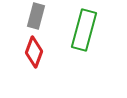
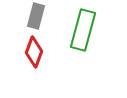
green rectangle: moved 1 px left
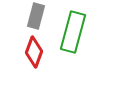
green rectangle: moved 10 px left, 2 px down
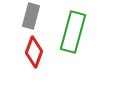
gray rectangle: moved 5 px left
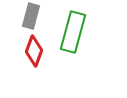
red diamond: moved 1 px up
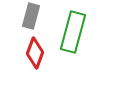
red diamond: moved 1 px right, 2 px down
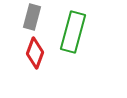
gray rectangle: moved 1 px right, 1 px down
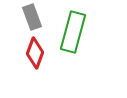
gray rectangle: rotated 35 degrees counterclockwise
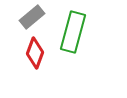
gray rectangle: rotated 70 degrees clockwise
